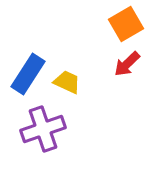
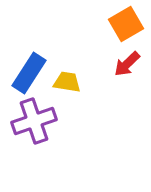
blue rectangle: moved 1 px right, 1 px up
yellow trapezoid: rotated 16 degrees counterclockwise
purple cross: moved 9 px left, 8 px up
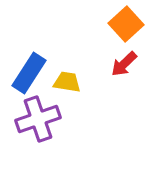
orange square: rotated 12 degrees counterclockwise
red arrow: moved 3 px left
purple cross: moved 4 px right, 2 px up
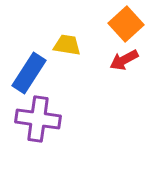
red arrow: moved 4 px up; rotated 16 degrees clockwise
yellow trapezoid: moved 37 px up
purple cross: rotated 27 degrees clockwise
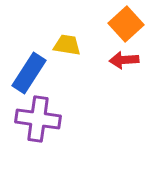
red arrow: rotated 24 degrees clockwise
